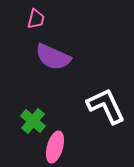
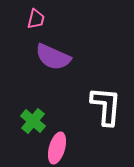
white L-shape: rotated 30 degrees clockwise
pink ellipse: moved 2 px right, 1 px down
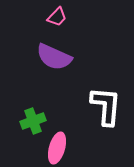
pink trapezoid: moved 21 px right, 2 px up; rotated 30 degrees clockwise
purple semicircle: moved 1 px right
green cross: rotated 30 degrees clockwise
